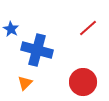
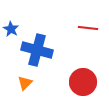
red line: rotated 48 degrees clockwise
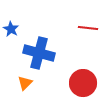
blue cross: moved 2 px right, 3 px down
red circle: moved 1 px down
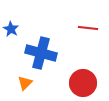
blue cross: moved 2 px right
